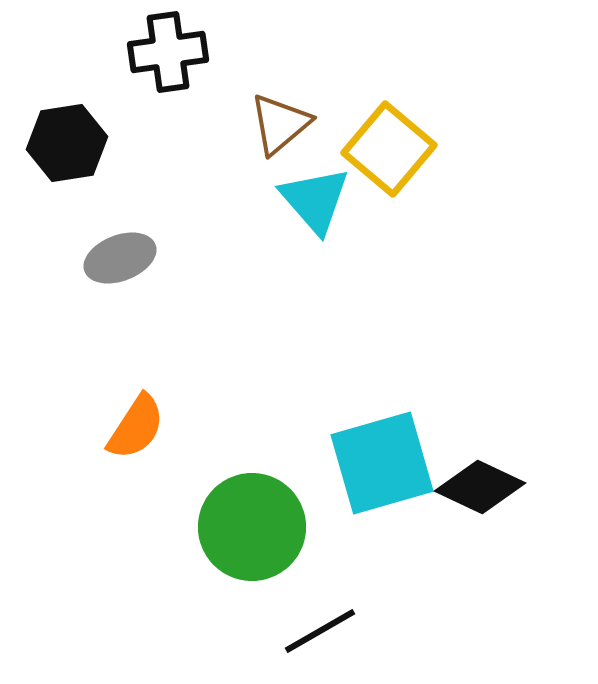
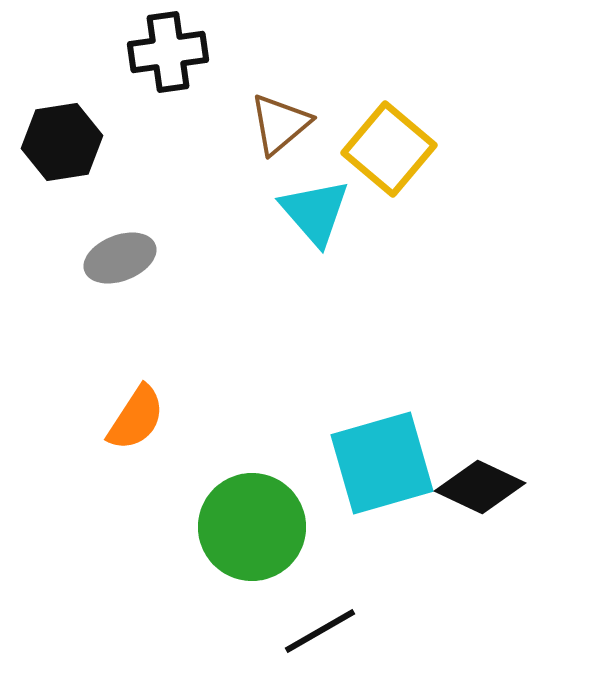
black hexagon: moved 5 px left, 1 px up
cyan triangle: moved 12 px down
orange semicircle: moved 9 px up
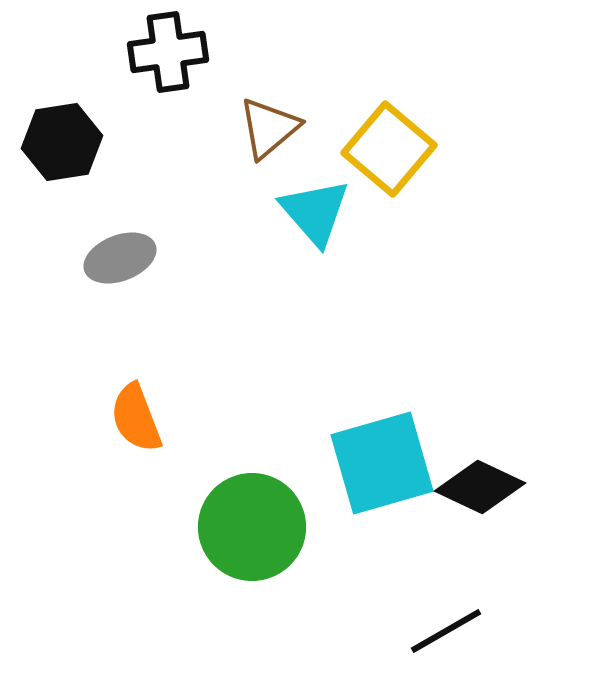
brown triangle: moved 11 px left, 4 px down
orange semicircle: rotated 126 degrees clockwise
black line: moved 126 px right
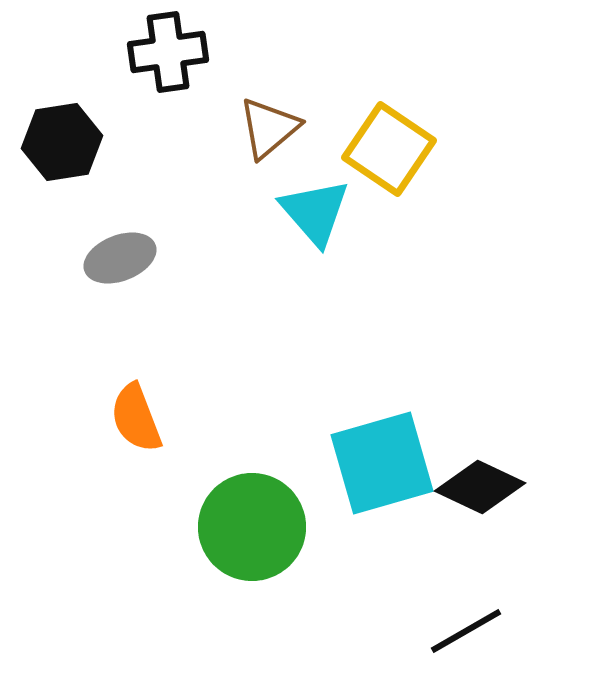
yellow square: rotated 6 degrees counterclockwise
black line: moved 20 px right
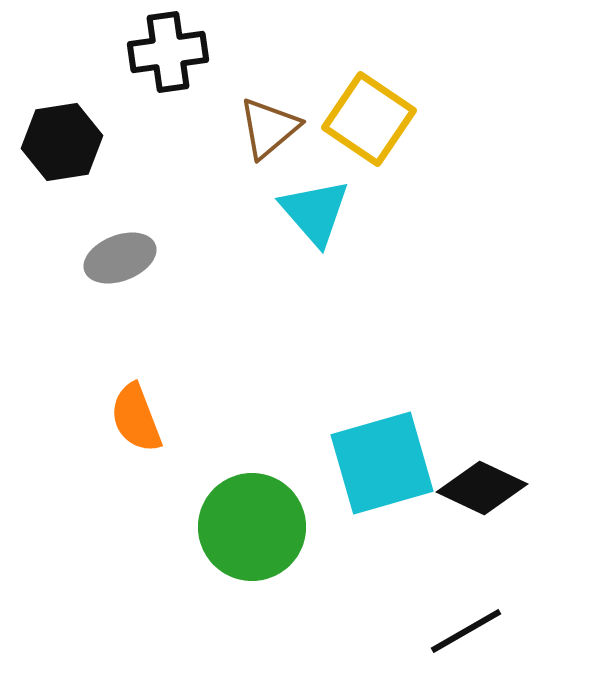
yellow square: moved 20 px left, 30 px up
black diamond: moved 2 px right, 1 px down
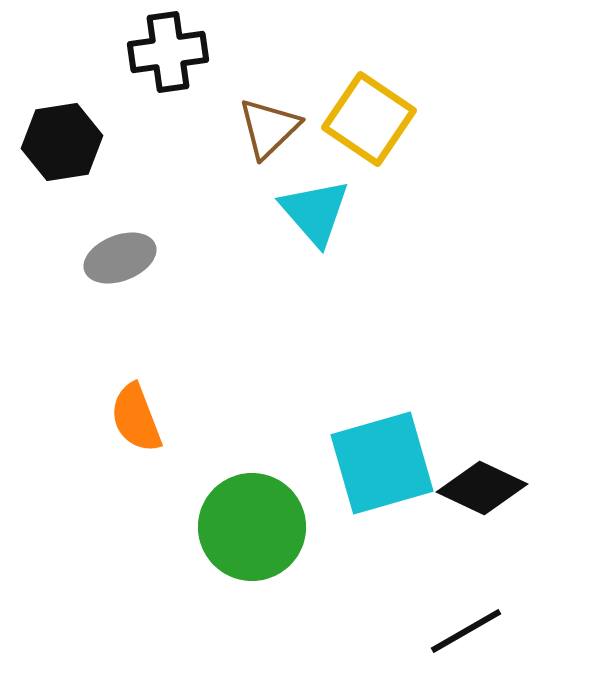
brown triangle: rotated 4 degrees counterclockwise
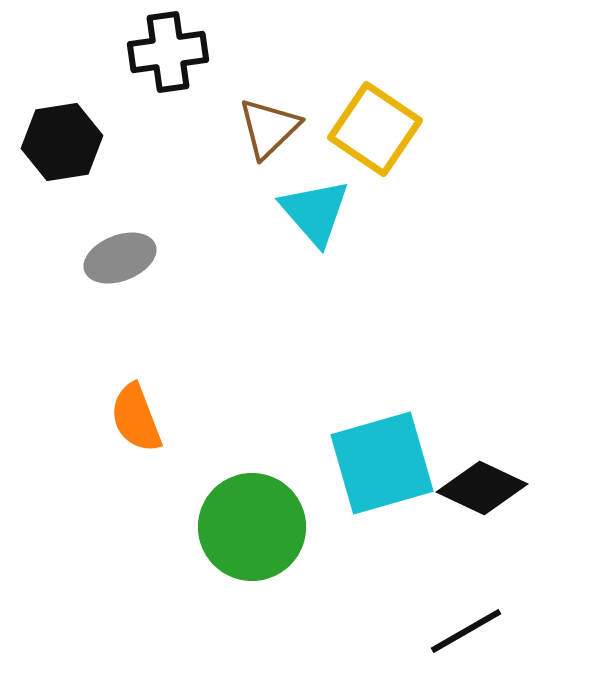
yellow square: moved 6 px right, 10 px down
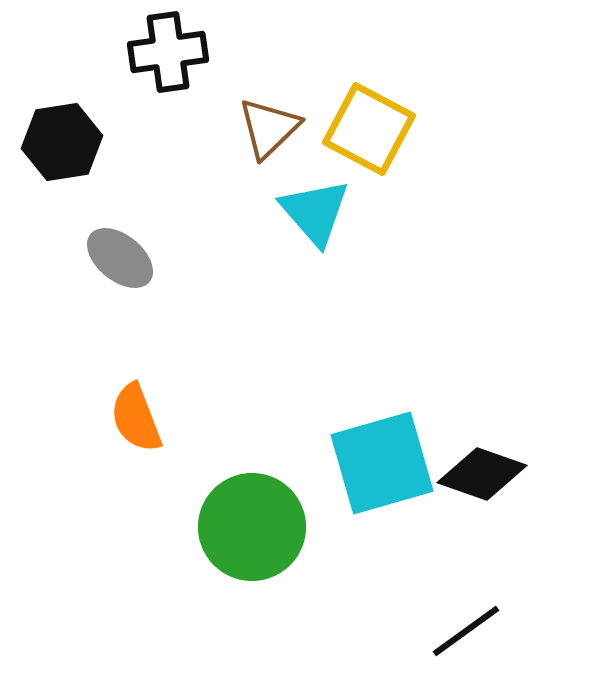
yellow square: moved 6 px left; rotated 6 degrees counterclockwise
gray ellipse: rotated 60 degrees clockwise
black diamond: moved 14 px up; rotated 6 degrees counterclockwise
black line: rotated 6 degrees counterclockwise
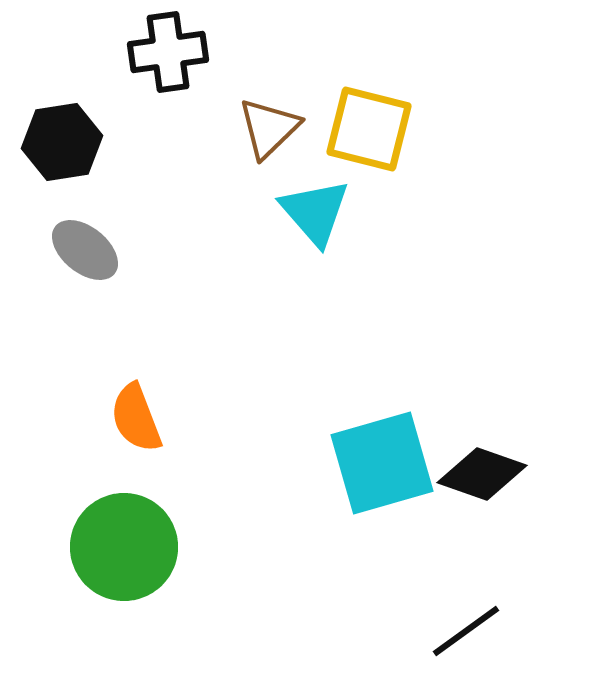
yellow square: rotated 14 degrees counterclockwise
gray ellipse: moved 35 px left, 8 px up
green circle: moved 128 px left, 20 px down
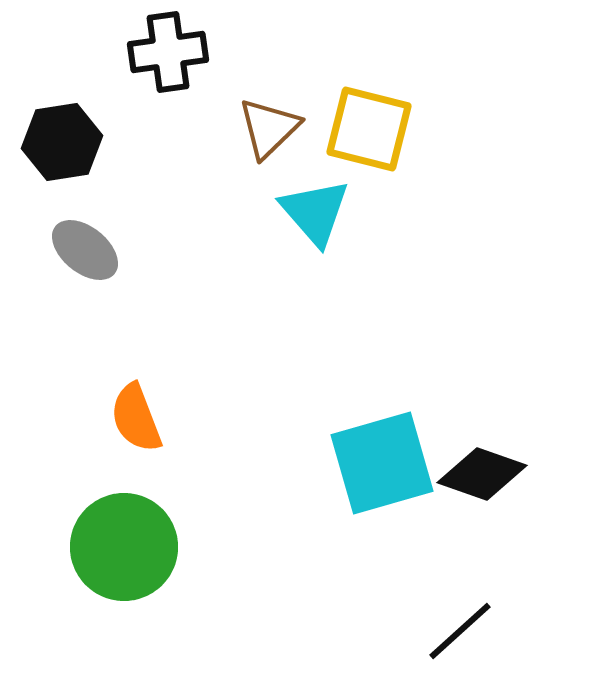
black line: moved 6 px left; rotated 6 degrees counterclockwise
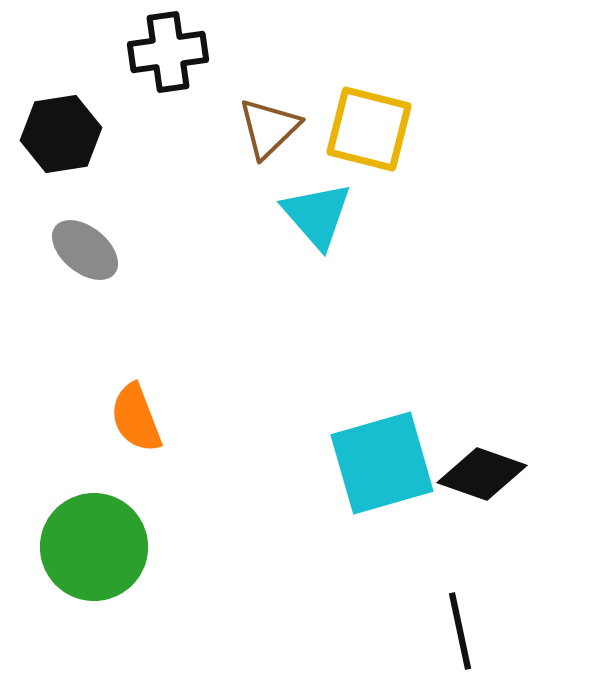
black hexagon: moved 1 px left, 8 px up
cyan triangle: moved 2 px right, 3 px down
green circle: moved 30 px left
black line: rotated 60 degrees counterclockwise
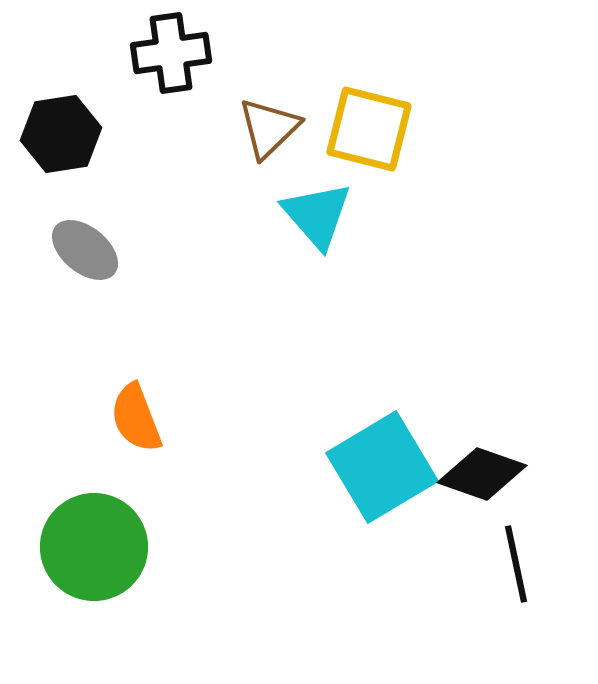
black cross: moved 3 px right, 1 px down
cyan square: moved 4 px down; rotated 15 degrees counterclockwise
black line: moved 56 px right, 67 px up
